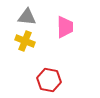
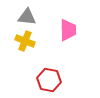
pink trapezoid: moved 3 px right, 3 px down
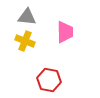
pink trapezoid: moved 3 px left, 2 px down
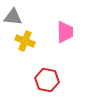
gray triangle: moved 14 px left
red hexagon: moved 2 px left
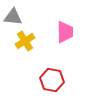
yellow cross: rotated 36 degrees clockwise
red hexagon: moved 5 px right
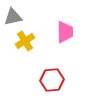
gray triangle: rotated 18 degrees counterclockwise
red hexagon: rotated 15 degrees counterclockwise
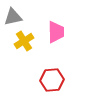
pink trapezoid: moved 9 px left
yellow cross: moved 1 px left
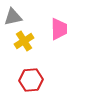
pink trapezoid: moved 3 px right, 3 px up
red hexagon: moved 21 px left
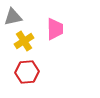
pink trapezoid: moved 4 px left
red hexagon: moved 4 px left, 8 px up
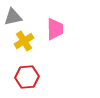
red hexagon: moved 5 px down
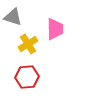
gray triangle: rotated 30 degrees clockwise
yellow cross: moved 4 px right, 3 px down
